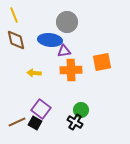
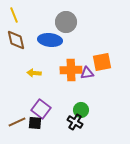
gray circle: moved 1 px left
purple triangle: moved 23 px right, 22 px down
black square: rotated 24 degrees counterclockwise
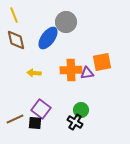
blue ellipse: moved 2 px left, 2 px up; rotated 60 degrees counterclockwise
brown line: moved 2 px left, 3 px up
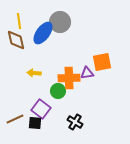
yellow line: moved 5 px right, 6 px down; rotated 14 degrees clockwise
gray circle: moved 6 px left
blue ellipse: moved 5 px left, 5 px up
orange cross: moved 2 px left, 8 px down
green circle: moved 23 px left, 19 px up
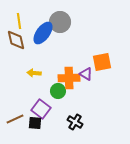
purple triangle: moved 1 px left, 1 px down; rotated 40 degrees clockwise
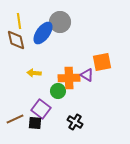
purple triangle: moved 1 px right, 1 px down
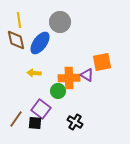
yellow line: moved 1 px up
blue ellipse: moved 3 px left, 10 px down
brown line: moved 1 px right; rotated 30 degrees counterclockwise
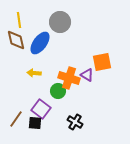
orange cross: rotated 20 degrees clockwise
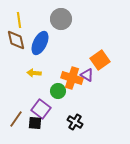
gray circle: moved 1 px right, 3 px up
blue ellipse: rotated 10 degrees counterclockwise
orange square: moved 2 px left, 2 px up; rotated 24 degrees counterclockwise
orange cross: moved 3 px right
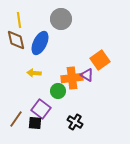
orange cross: rotated 25 degrees counterclockwise
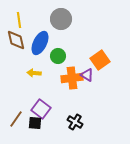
green circle: moved 35 px up
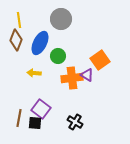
brown diamond: rotated 35 degrees clockwise
brown line: moved 3 px right, 1 px up; rotated 24 degrees counterclockwise
